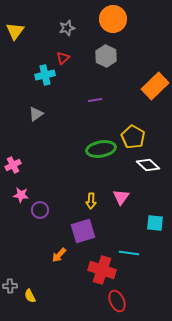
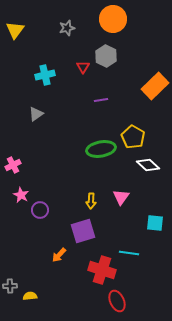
yellow triangle: moved 1 px up
red triangle: moved 20 px right, 9 px down; rotated 16 degrees counterclockwise
purple line: moved 6 px right
pink star: rotated 21 degrees clockwise
yellow semicircle: rotated 112 degrees clockwise
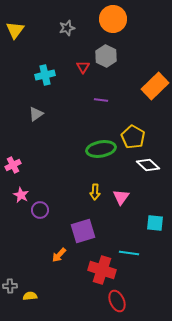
purple line: rotated 16 degrees clockwise
yellow arrow: moved 4 px right, 9 px up
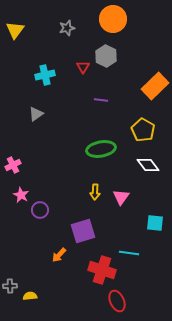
yellow pentagon: moved 10 px right, 7 px up
white diamond: rotated 10 degrees clockwise
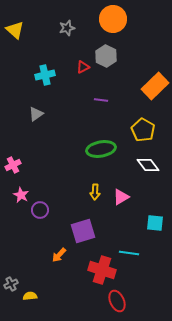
yellow triangle: rotated 24 degrees counterclockwise
red triangle: rotated 32 degrees clockwise
pink triangle: rotated 24 degrees clockwise
gray cross: moved 1 px right, 2 px up; rotated 24 degrees counterclockwise
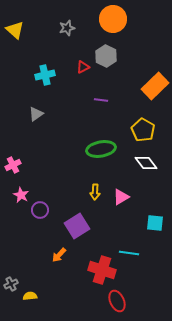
white diamond: moved 2 px left, 2 px up
purple square: moved 6 px left, 5 px up; rotated 15 degrees counterclockwise
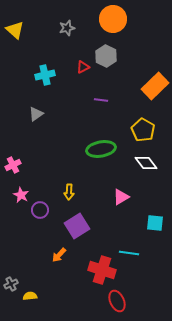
yellow arrow: moved 26 px left
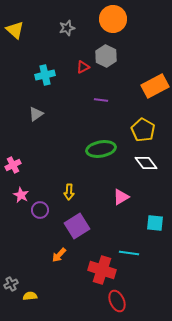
orange rectangle: rotated 16 degrees clockwise
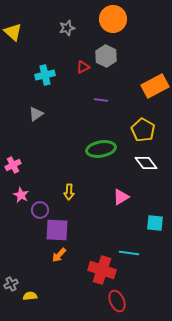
yellow triangle: moved 2 px left, 2 px down
purple square: moved 20 px left, 4 px down; rotated 35 degrees clockwise
